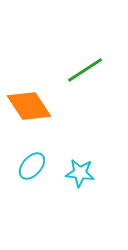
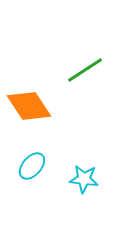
cyan star: moved 4 px right, 6 px down
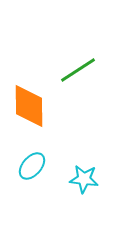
green line: moved 7 px left
orange diamond: rotated 33 degrees clockwise
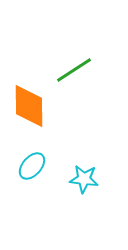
green line: moved 4 px left
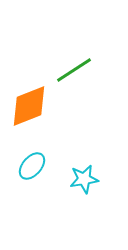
orange diamond: rotated 69 degrees clockwise
cyan star: rotated 16 degrees counterclockwise
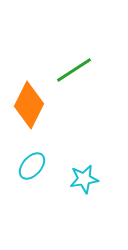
orange diamond: moved 1 px up; rotated 42 degrees counterclockwise
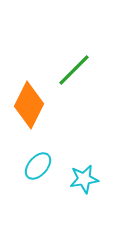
green line: rotated 12 degrees counterclockwise
cyan ellipse: moved 6 px right
